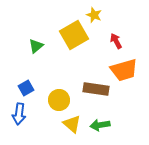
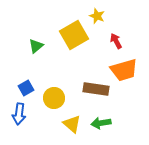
yellow star: moved 3 px right, 1 px down
yellow circle: moved 5 px left, 2 px up
green arrow: moved 1 px right, 2 px up
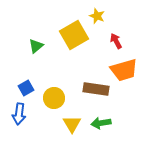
yellow triangle: rotated 18 degrees clockwise
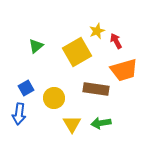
yellow star: moved 15 px down; rotated 28 degrees clockwise
yellow square: moved 3 px right, 17 px down
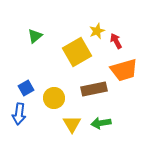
green triangle: moved 1 px left, 10 px up
brown rectangle: moved 2 px left; rotated 20 degrees counterclockwise
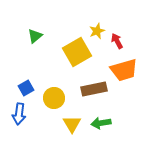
red arrow: moved 1 px right
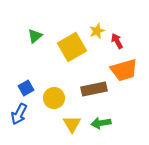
yellow square: moved 5 px left, 5 px up
blue arrow: rotated 20 degrees clockwise
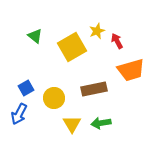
green triangle: rotated 42 degrees counterclockwise
orange trapezoid: moved 7 px right
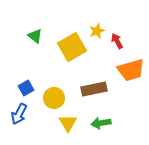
yellow triangle: moved 4 px left, 1 px up
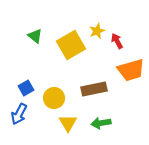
yellow square: moved 1 px left, 2 px up
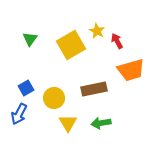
yellow star: rotated 21 degrees counterclockwise
green triangle: moved 5 px left, 3 px down; rotated 28 degrees clockwise
